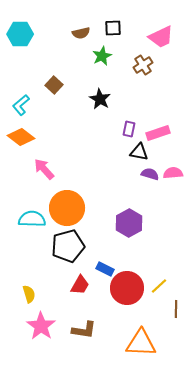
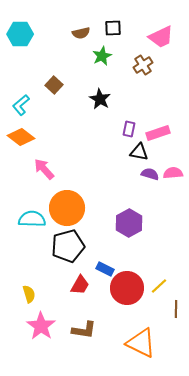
orange triangle: rotated 24 degrees clockwise
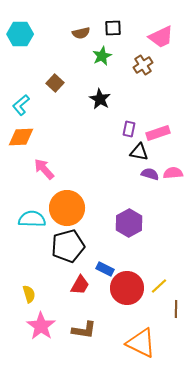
brown square: moved 1 px right, 2 px up
orange diamond: rotated 40 degrees counterclockwise
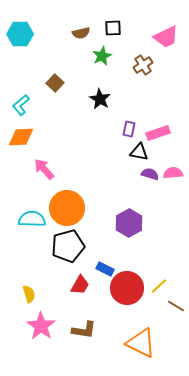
pink trapezoid: moved 5 px right
brown line: moved 3 px up; rotated 60 degrees counterclockwise
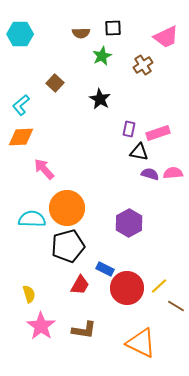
brown semicircle: rotated 12 degrees clockwise
